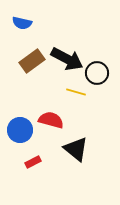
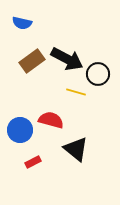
black circle: moved 1 px right, 1 px down
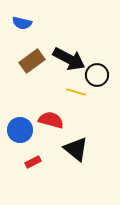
black arrow: moved 2 px right
black circle: moved 1 px left, 1 px down
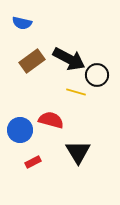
black triangle: moved 2 px right, 3 px down; rotated 20 degrees clockwise
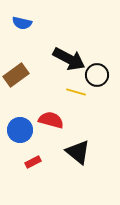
brown rectangle: moved 16 px left, 14 px down
black triangle: rotated 20 degrees counterclockwise
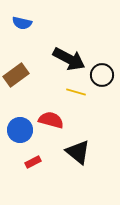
black circle: moved 5 px right
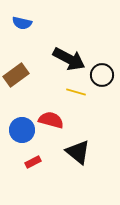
blue circle: moved 2 px right
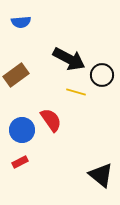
blue semicircle: moved 1 px left, 1 px up; rotated 18 degrees counterclockwise
red semicircle: rotated 40 degrees clockwise
black triangle: moved 23 px right, 23 px down
red rectangle: moved 13 px left
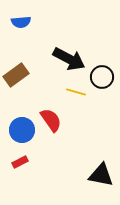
black circle: moved 2 px down
black triangle: rotated 28 degrees counterclockwise
